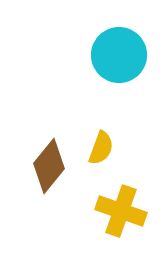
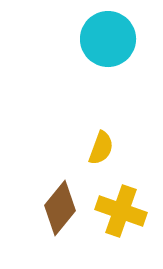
cyan circle: moved 11 px left, 16 px up
brown diamond: moved 11 px right, 42 px down
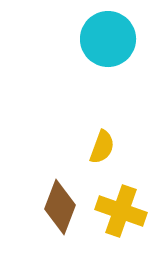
yellow semicircle: moved 1 px right, 1 px up
brown diamond: moved 1 px up; rotated 18 degrees counterclockwise
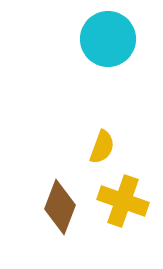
yellow cross: moved 2 px right, 10 px up
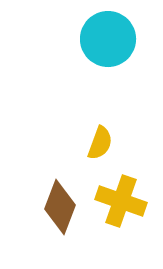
yellow semicircle: moved 2 px left, 4 px up
yellow cross: moved 2 px left
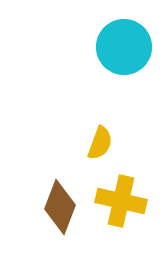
cyan circle: moved 16 px right, 8 px down
yellow cross: rotated 6 degrees counterclockwise
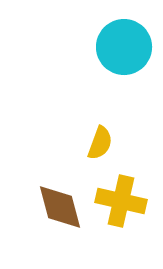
brown diamond: rotated 36 degrees counterclockwise
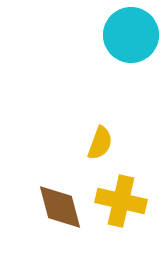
cyan circle: moved 7 px right, 12 px up
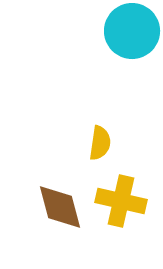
cyan circle: moved 1 px right, 4 px up
yellow semicircle: rotated 12 degrees counterclockwise
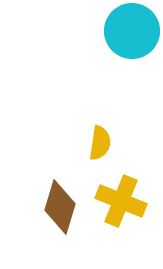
yellow cross: rotated 9 degrees clockwise
brown diamond: rotated 32 degrees clockwise
